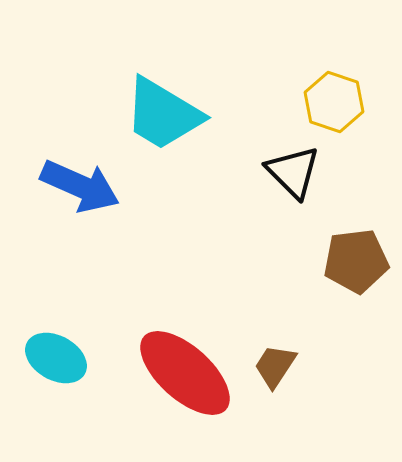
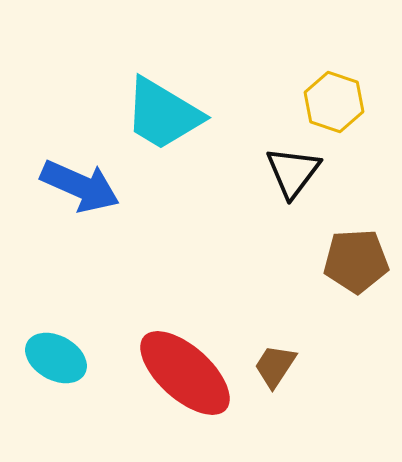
black triangle: rotated 22 degrees clockwise
brown pentagon: rotated 4 degrees clockwise
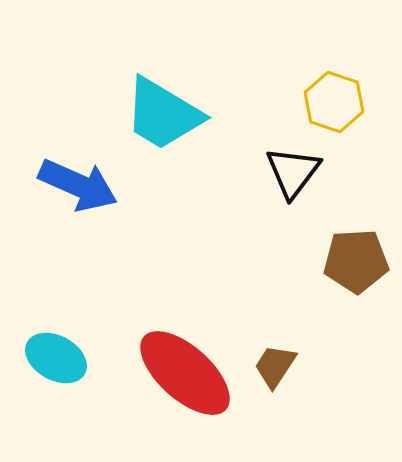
blue arrow: moved 2 px left, 1 px up
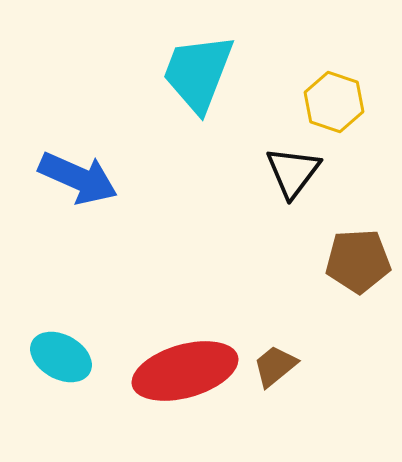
cyan trapezoid: moved 35 px right, 41 px up; rotated 80 degrees clockwise
blue arrow: moved 7 px up
brown pentagon: moved 2 px right
cyan ellipse: moved 5 px right, 1 px up
brown trapezoid: rotated 18 degrees clockwise
red ellipse: moved 2 px up; rotated 58 degrees counterclockwise
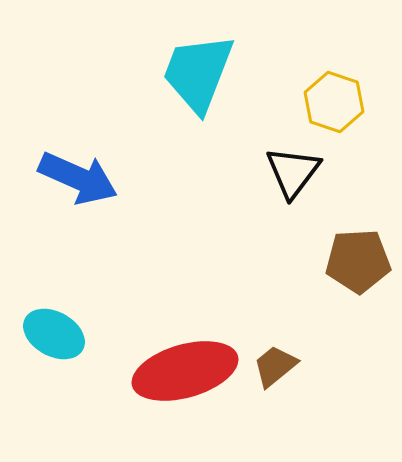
cyan ellipse: moved 7 px left, 23 px up
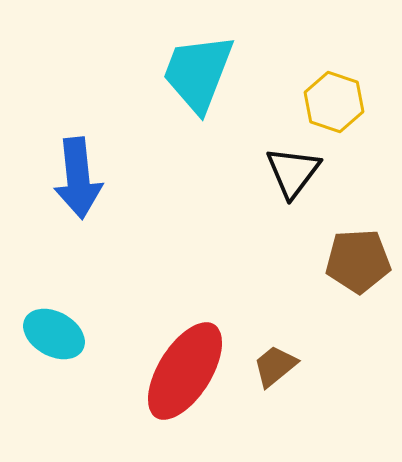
blue arrow: rotated 60 degrees clockwise
red ellipse: rotated 42 degrees counterclockwise
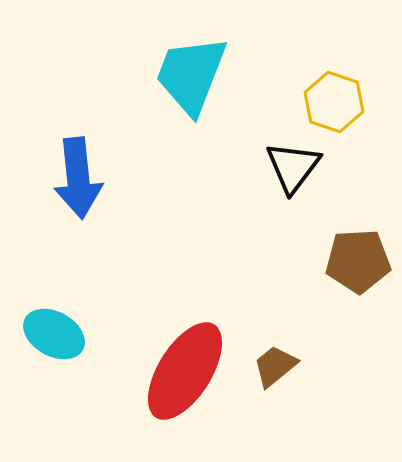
cyan trapezoid: moved 7 px left, 2 px down
black triangle: moved 5 px up
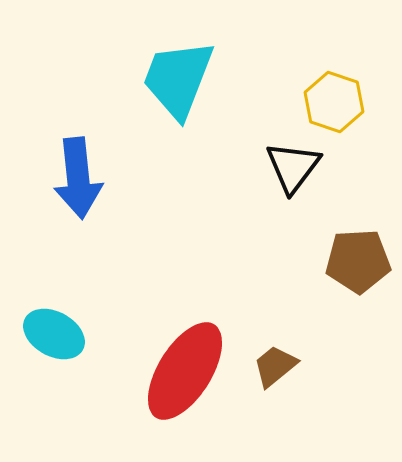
cyan trapezoid: moved 13 px left, 4 px down
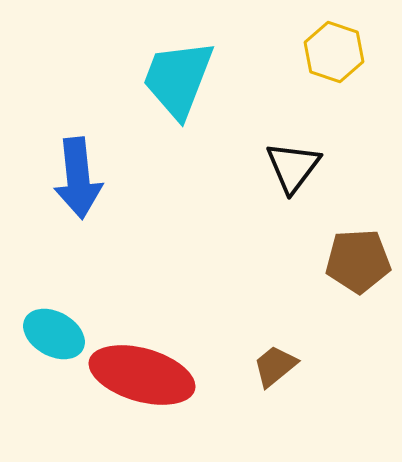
yellow hexagon: moved 50 px up
red ellipse: moved 43 px left, 4 px down; rotated 74 degrees clockwise
